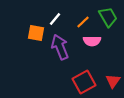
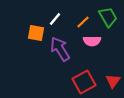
purple arrow: moved 2 px down; rotated 10 degrees counterclockwise
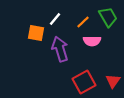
purple arrow: rotated 15 degrees clockwise
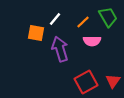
red square: moved 2 px right
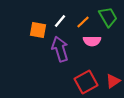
white line: moved 5 px right, 2 px down
orange square: moved 2 px right, 3 px up
red triangle: rotated 21 degrees clockwise
